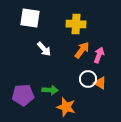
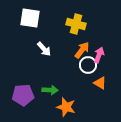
yellow cross: rotated 12 degrees clockwise
white circle: moved 14 px up
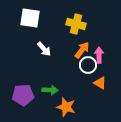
pink arrow: rotated 21 degrees counterclockwise
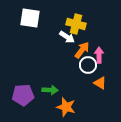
white arrow: moved 23 px right, 12 px up; rotated 14 degrees counterclockwise
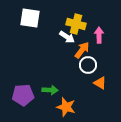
pink arrow: moved 20 px up
